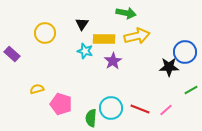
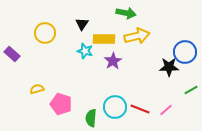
cyan circle: moved 4 px right, 1 px up
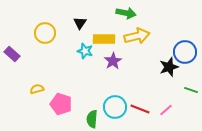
black triangle: moved 2 px left, 1 px up
black star: rotated 18 degrees counterclockwise
green line: rotated 48 degrees clockwise
green semicircle: moved 1 px right, 1 px down
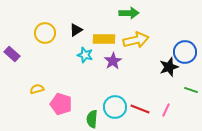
green arrow: moved 3 px right; rotated 12 degrees counterclockwise
black triangle: moved 4 px left, 7 px down; rotated 24 degrees clockwise
yellow arrow: moved 1 px left, 4 px down
cyan star: moved 4 px down
pink line: rotated 24 degrees counterclockwise
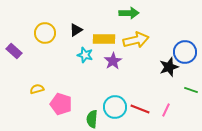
purple rectangle: moved 2 px right, 3 px up
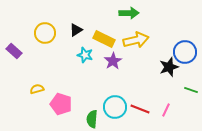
yellow rectangle: rotated 25 degrees clockwise
